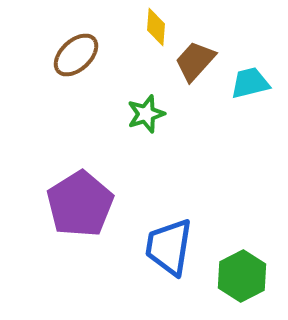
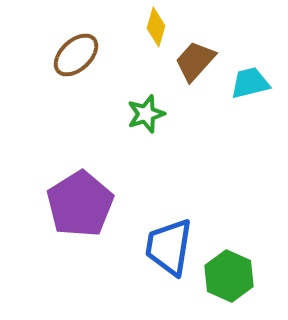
yellow diamond: rotated 12 degrees clockwise
green hexagon: moved 13 px left; rotated 9 degrees counterclockwise
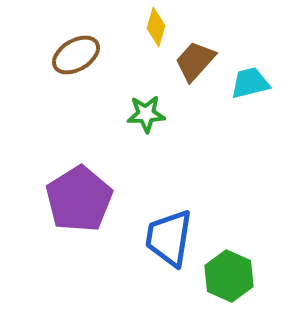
brown ellipse: rotated 12 degrees clockwise
green star: rotated 15 degrees clockwise
purple pentagon: moved 1 px left, 5 px up
blue trapezoid: moved 9 px up
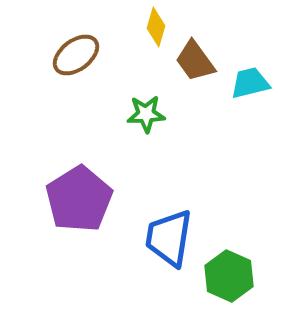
brown ellipse: rotated 6 degrees counterclockwise
brown trapezoid: rotated 78 degrees counterclockwise
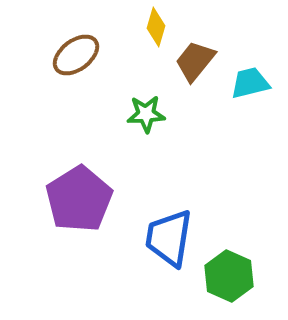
brown trapezoid: rotated 75 degrees clockwise
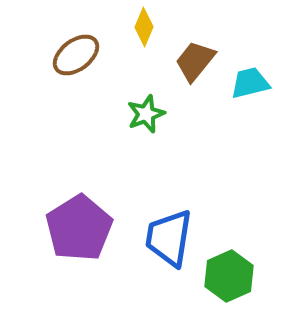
yellow diamond: moved 12 px left; rotated 6 degrees clockwise
green star: rotated 18 degrees counterclockwise
purple pentagon: moved 29 px down
green hexagon: rotated 12 degrees clockwise
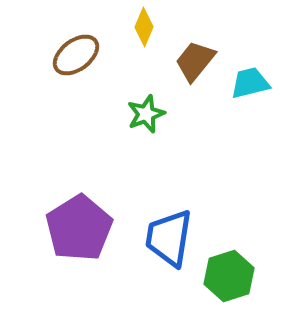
green hexagon: rotated 6 degrees clockwise
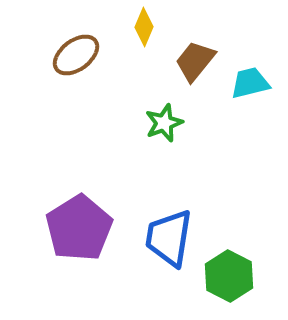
green star: moved 18 px right, 9 px down
green hexagon: rotated 15 degrees counterclockwise
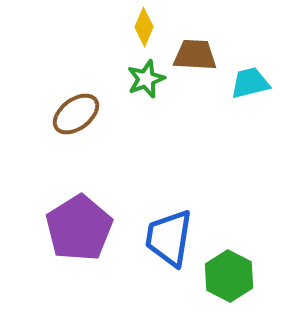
brown ellipse: moved 59 px down
brown trapezoid: moved 6 px up; rotated 54 degrees clockwise
green star: moved 18 px left, 44 px up
